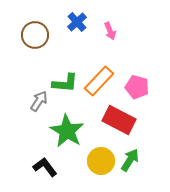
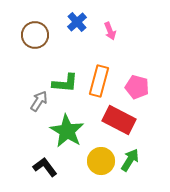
orange rectangle: rotated 28 degrees counterclockwise
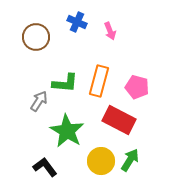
blue cross: rotated 24 degrees counterclockwise
brown circle: moved 1 px right, 2 px down
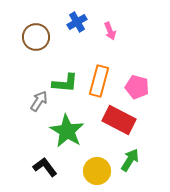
blue cross: rotated 36 degrees clockwise
yellow circle: moved 4 px left, 10 px down
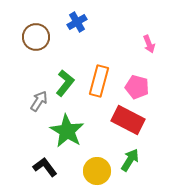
pink arrow: moved 39 px right, 13 px down
green L-shape: rotated 56 degrees counterclockwise
red rectangle: moved 9 px right
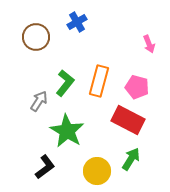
green arrow: moved 1 px right, 1 px up
black L-shape: rotated 90 degrees clockwise
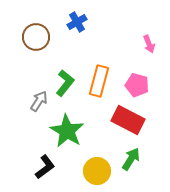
pink pentagon: moved 2 px up
